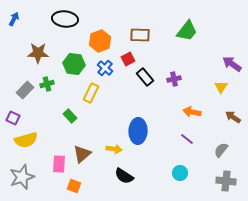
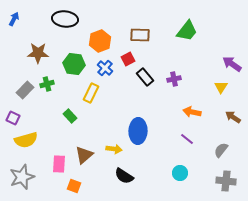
brown triangle: moved 2 px right, 1 px down
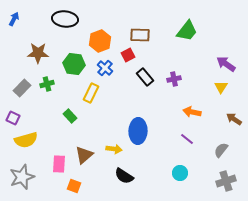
red square: moved 4 px up
purple arrow: moved 6 px left
gray rectangle: moved 3 px left, 2 px up
brown arrow: moved 1 px right, 2 px down
gray cross: rotated 24 degrees counterclockwise
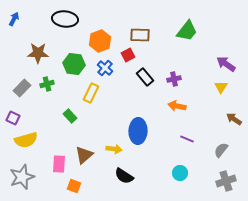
orange arrow: moved 15 px left, 6 px up
purple line: rotated 16 degrees counterclockwise
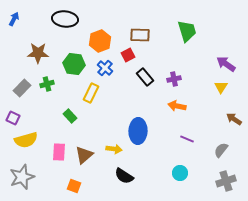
green trapezoid: rotated 55 degrees counterclockwise
pink rectangle: moved 12 px up
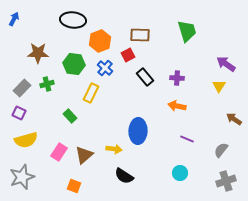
black ellipse: moved 8 px right, 1 px down
purple cross: moved 3 px right, 1 px up; rotated 16 degrees clockwise
yellow triangle: moved 2 px left, 1 px up
purple square: moved 6 px right, 5 px up
pink rectangle: rotated 30 degrees clockwise
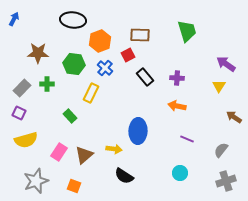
green cross: rotated 16 degrees clockwise
brown arrow: moved 2 px up
gray star: moved 14 px right, 4 px down
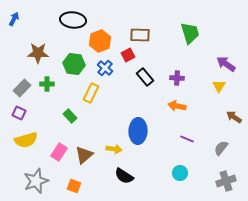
green trapezoid: moved 3 px right, 2 px down
gray semicircle: moved 2 px up
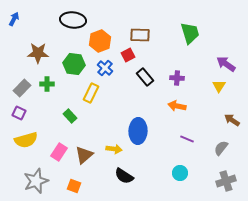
brown arrow: moved 2 px left, 3 px down
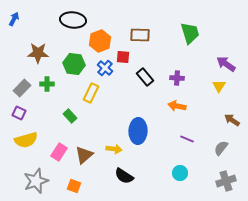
red square: moved 5 px left, 2 px down; rotated 32 degrees clockwise
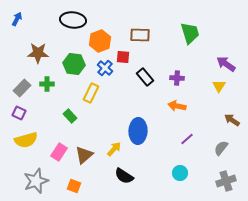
blue arrow: moved 3 px right
purple line: rotated 64 degrees counterclockwise
yellow arrow: rotated 56 degrees counterclockwise
